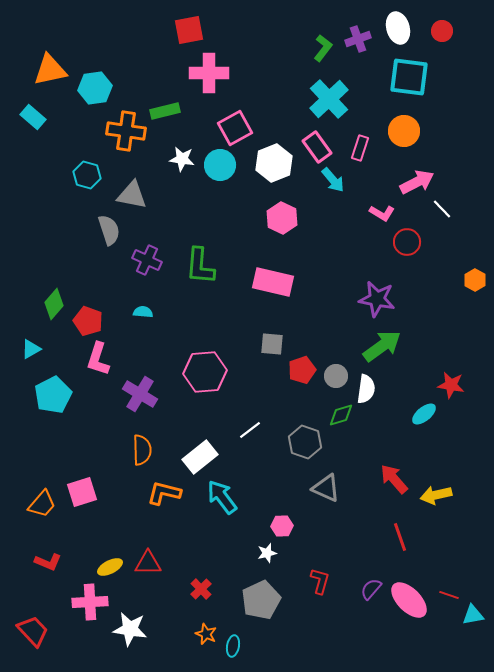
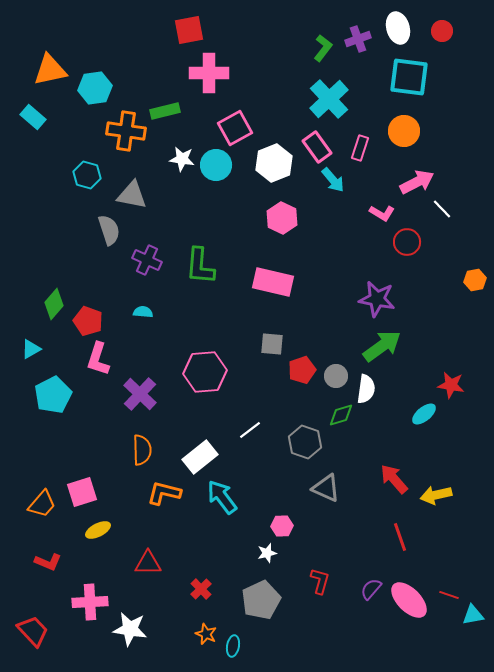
cyan circle at (220, 165): moved 4 px left
orange hexagon at (475, 280): rotated 20 degrees clockwise
purple cross at (140, 394): rotated 12 degrees clockwise
yellow ellipse at (110, 567): moved 12 px left, 37 px up
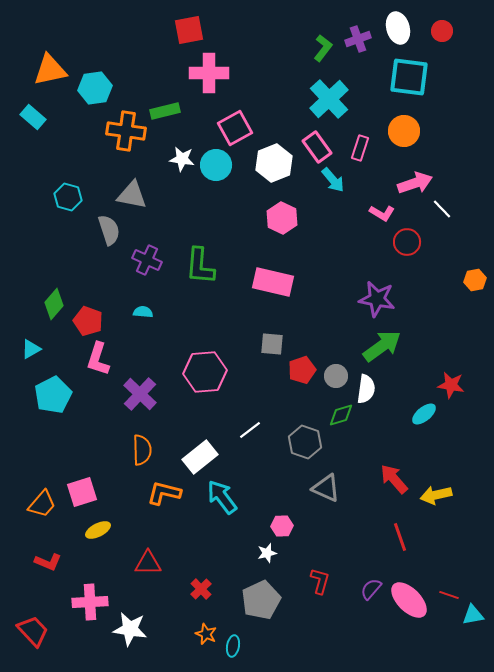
cyan hexagon at (87, 175): moved 19 px left, 22 px down
pink arrow at (417, 182): moved 2 px left, 1 px down; rotated 8 degrees clockwise
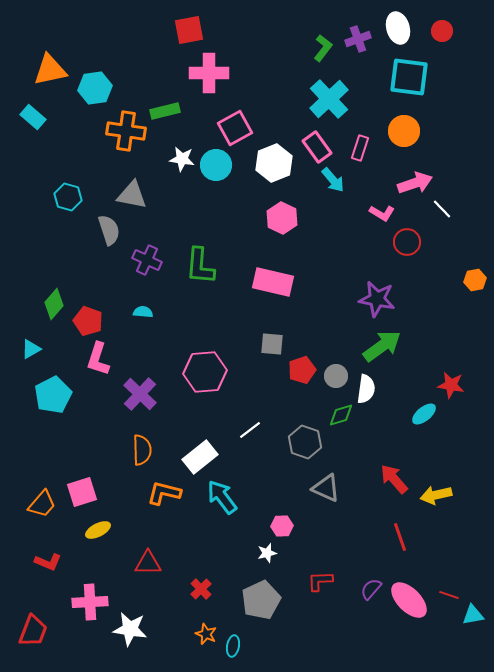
red L-shape at (320, 581): rotated 108 degrees counterclockwise
red trapezoid at (33, 631): rotated 64 degrees clockwise
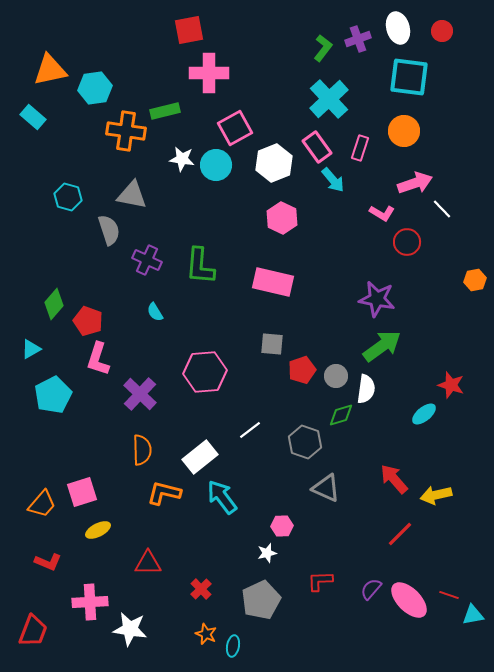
cyan semicircle at (143, 312): moved 12 px right; rotated 126 degrees counterclockwise
red star at (451, 385): rotated 8 degrees clockwise
red line at (400, 537): moved 3 px up; rotated 64 degrees clockwise
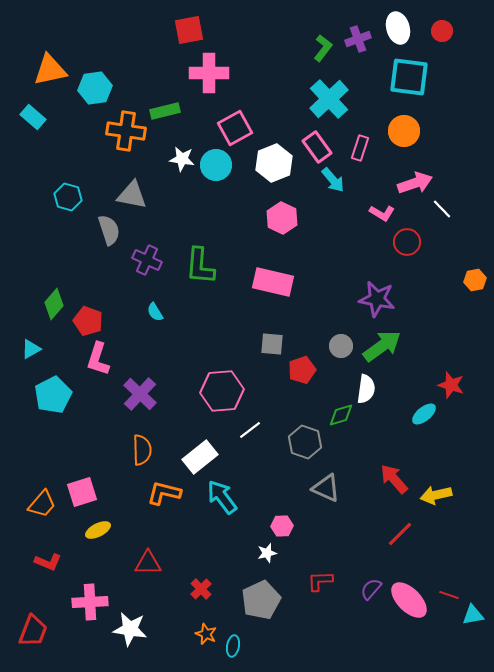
pink hexagon at (205, 372): moved 17 px right, 19 px down
gray circle at (336, 376): moved 5 px right, 30 px up
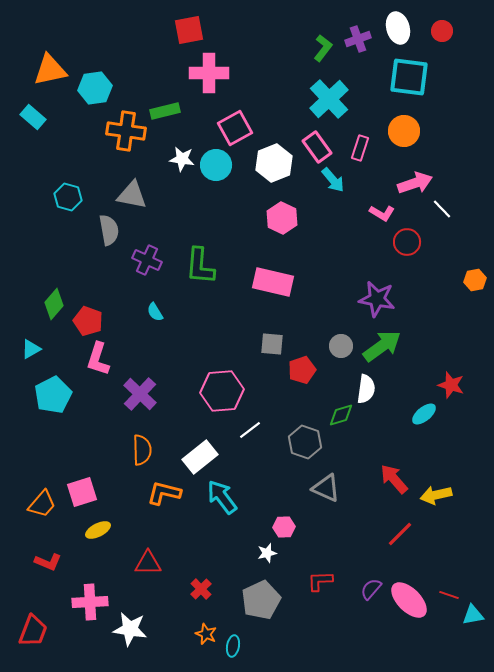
gray semicircle at (109, 230): rotated 8 degrees clockwise
pink hexagon at (282, 526): moved 2 px right, 1 px down
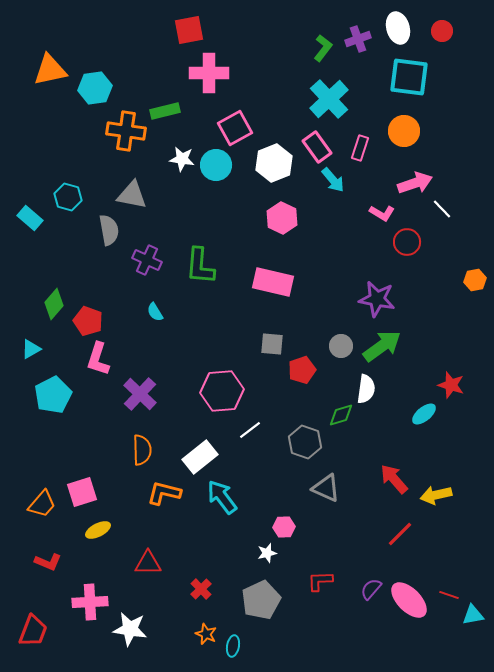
cyan rectangle at (33, 117): moved 3 px left, 101 px down
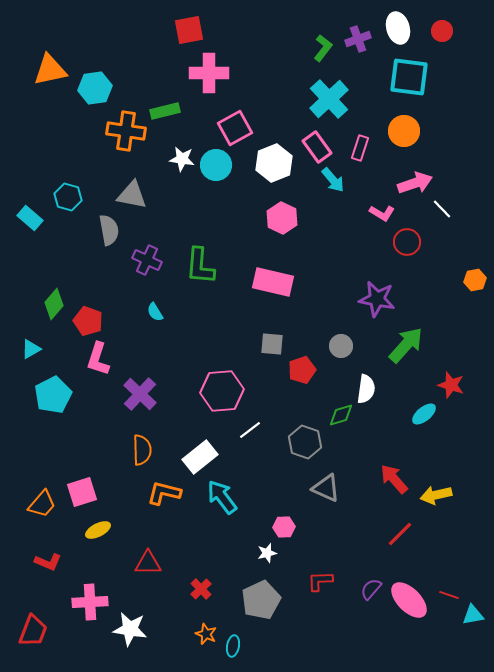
green arrow at (382, 346): moved 24 px right, 1 px up; rotated 12 degrees counterclockwise
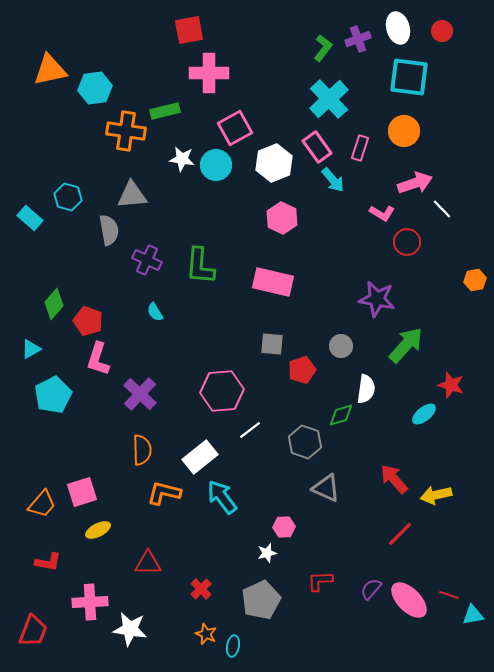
gray triangle at (132, 195): rotated 16 degrees counterclockwise
red L-shape at (48, 562): rotated 12 degrees counterclockwise
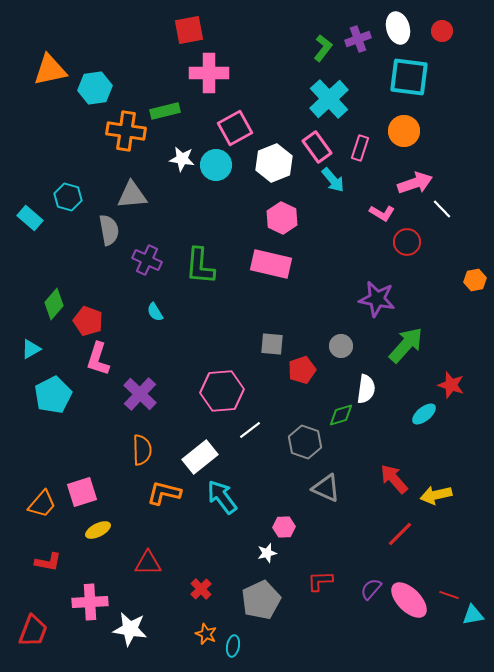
pink rectangle at (273, 282): moved 2 px left, 18 px up
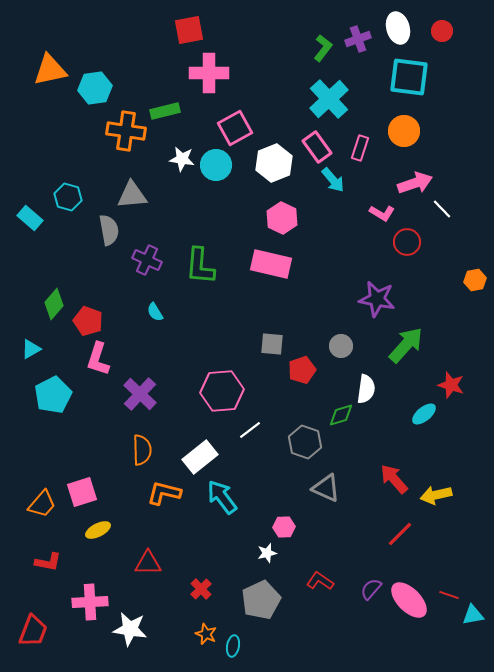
red L-shape at (320, 581): rotated 36 degrees clockwise
